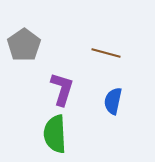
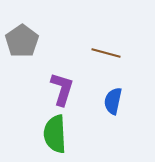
gray pentagon: moved 2 px left, 4 px up
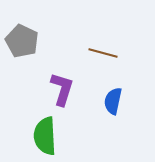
gray pentagon: rotated 12 degrees counterclockwise
brown line: moved 3 px left
green semicircle: moved 10 px left, 2 px down
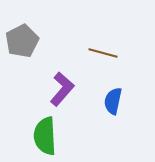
gray pentagon: rotated 20 degrees clockwise
purple L-shape: rotated 24 degrees clockwise
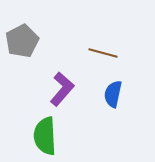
blue semicircle: moved 7 px up
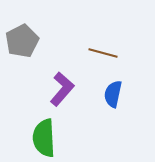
green semicircle: moved 1 px left, 2 px down
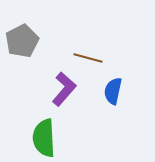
brown line: moved 15 px left, 5 px down
purple L-shape: moved 2 px right
blue semicircle: moved 3 px up
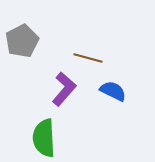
blue semicircle: rotated 104 degrees clockwise
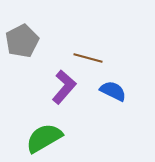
purple L-shape: moved 2 px up
green semicircle: rotated 63 degrees clockwise
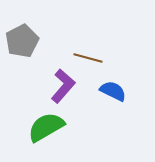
purple L-shape: moved 1 px left, 1 px up
green semicircle: moved 2 px right, 11 px up
